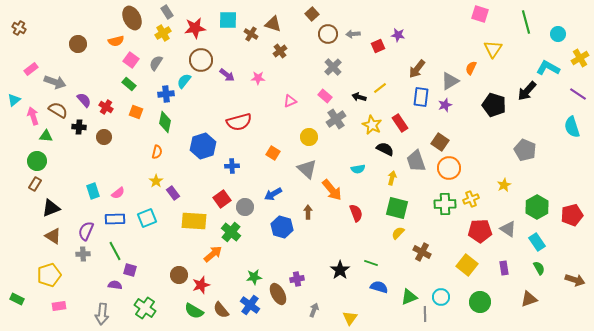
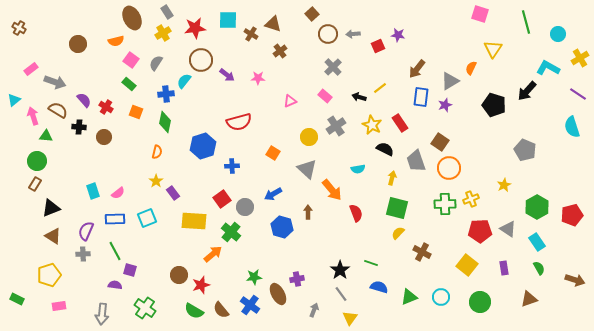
gray cross at (336, 119): moved 7 px down
gray line at (425, 314): moved 84 px left, 20 px up; rotated 35 degrees counterclockwise
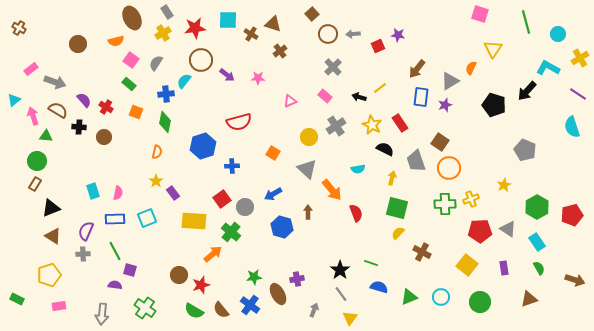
pink semicircle at (118, 193): rotated 40 degrees counterclockwise
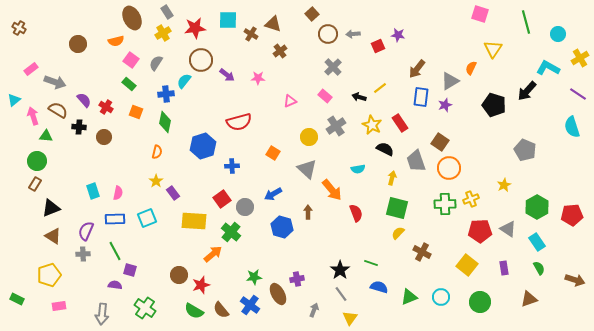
red pentagon at (572, 215): rotated 10 degrees clockwise
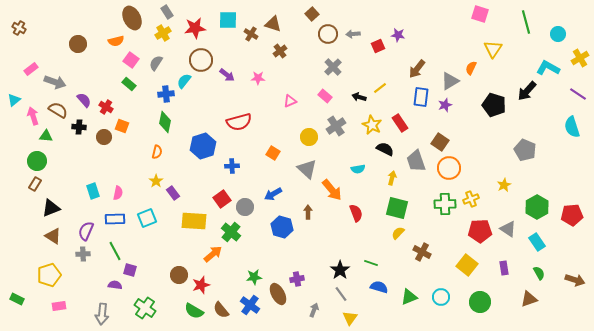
orange square at (136, 112): moved 14 px left, 14 px down
green semicircle at (539, 268): moved 5 px down
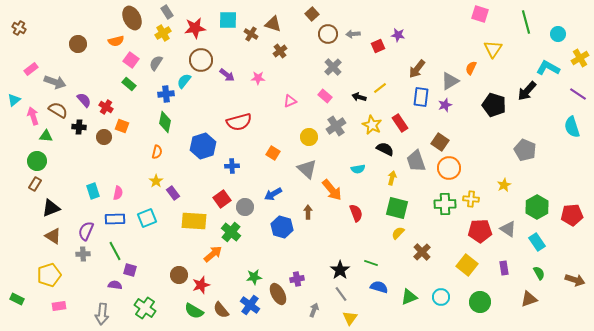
yellow cross at (471, 199): rotated 28 degrees clockwise
brown cross at (422, 252): rotated 18 degrees clockwise
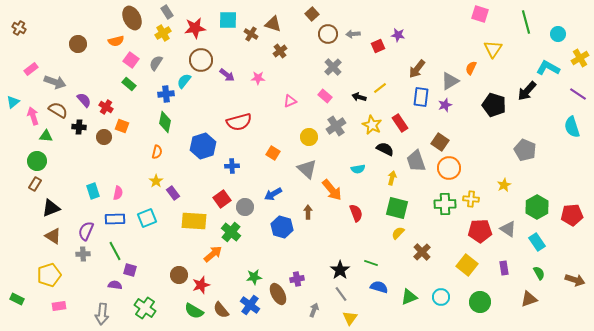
cyan triangle at (14, 100): moved 1 px left, 2 px down
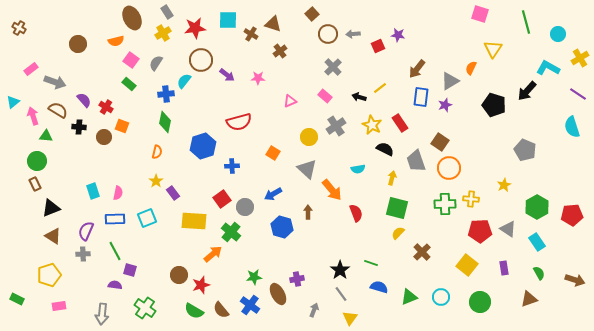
brown rectangle at (35, 184): rotated 56 degrees counterclockwise
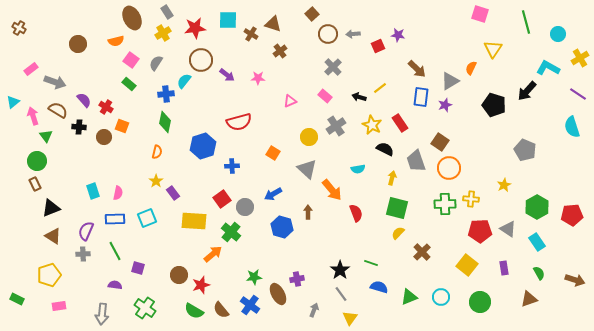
brown arrow at (417, 69): rotated 84 degrees counterclockwise
green triangle at (46, 136): rotated 48 degrees clockwise
purple square at (130, 270): moved 8 px right, 2 px up
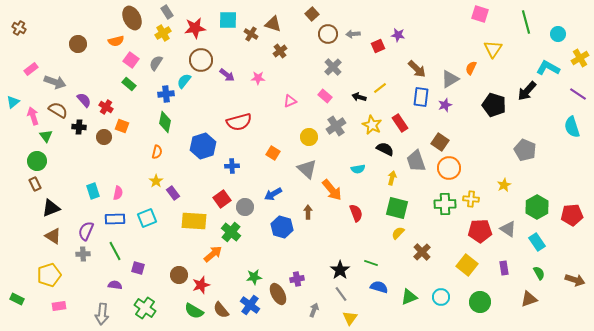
gray triangle at (450, 81): moved 2 px up
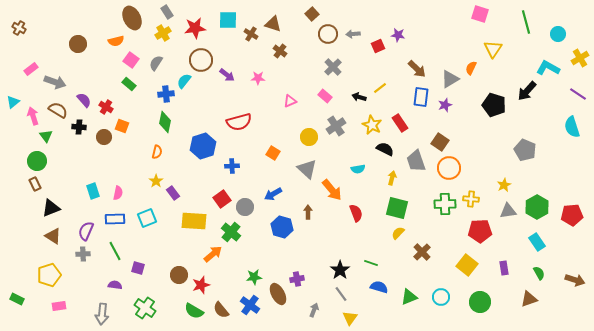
brown cross at (280, 51): rotated 16 degrees counterclockwise
gray triangle at (508, 229): moved 18 px up; rotated 42 degrees counterclockwise
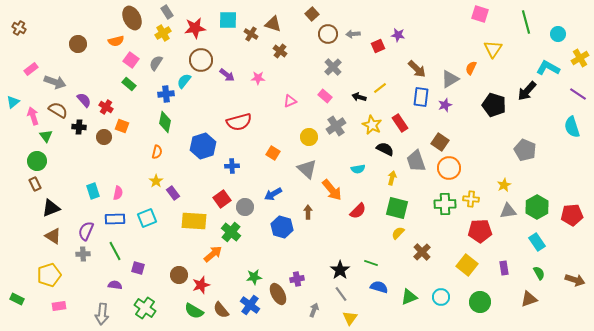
red semicircle at (356, 213): moved 2 px right, 2 px up; rotated 66 degrees clockwise
